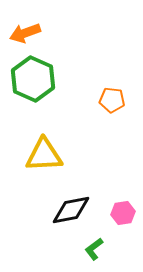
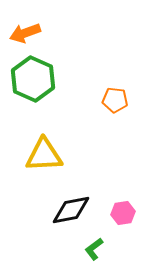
orange pentagon: moved 3 px right
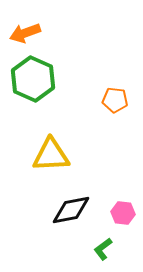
yellow triangle: moved 7 px right
pink hexagon: rotated 15 degrees clockwise
green L-shape: moved 9 px right
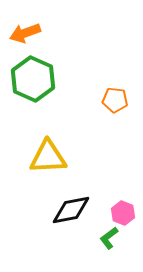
yellow triangle: moved 3 px left, 2 px down
pink hexagon: rotated 15 degrees clockwise
green L-shape: moved 6 px right, 11 px up
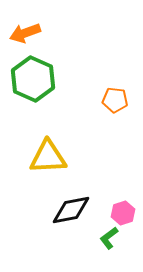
pink hexagon: rotated 20 degrees clockwise
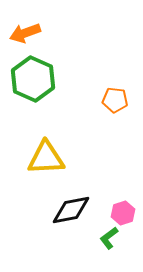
yellow triangle: moved 2 px left, 1 px down
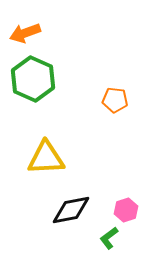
pink hexagon: moved 3 px right, 3 px up
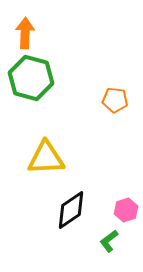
orange arrow: rotated 112 degrees clockwise
green hexagon: moved 2 px left, 1 px up; rotated 9 degrees counterclockwise
black diamond: rotated 24 degrees counterclockwise
green L-shape: moved 3 px down
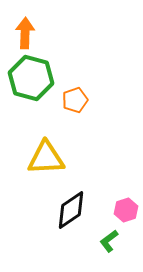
orange pentagon: moved 40 px left; rotated 25 degrees counterclockwise
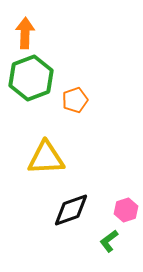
green hexagon: rotated 24 degrees clockwise
black diamond: rotated 15 degrees clockwise
